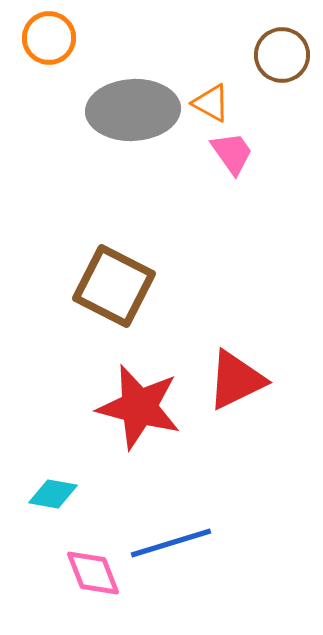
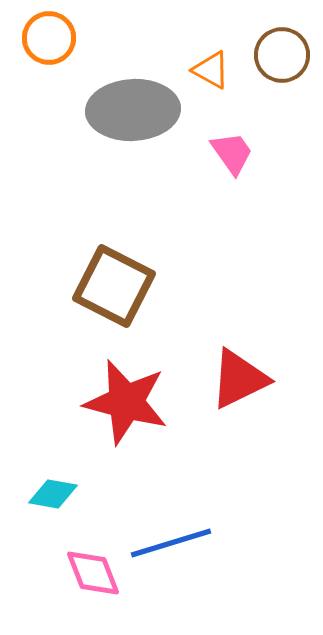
orange triangle: moved 33 px up
red triangle: moved 3 px right, 1 px up
red star: moved 13 px left, 5 px up
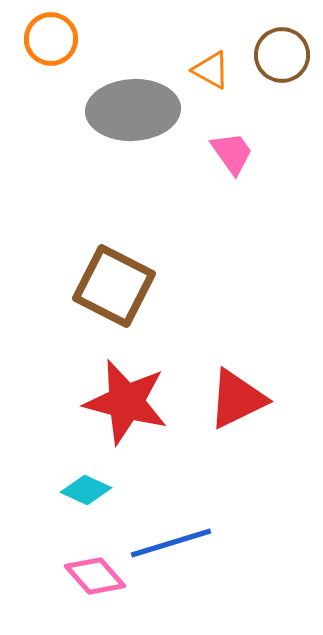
orange circle: moved 2 px right, 1 px down
red triangle: moved 2 px left, 20 px down
cyan diamond: moved 33 px right, 4 px up; rotated 15 degrees clockwise
pink diamond: moved 2 px right, 3 px down; rotated 20 degrees counterclockwise
